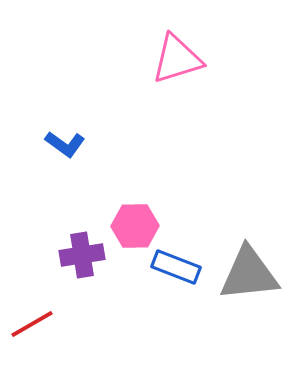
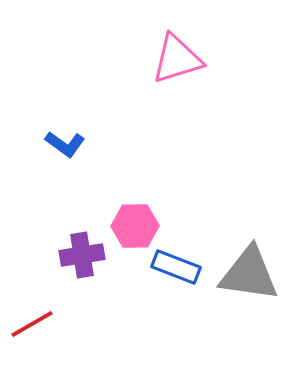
gray triangle: rotated 14 degrees clockwise
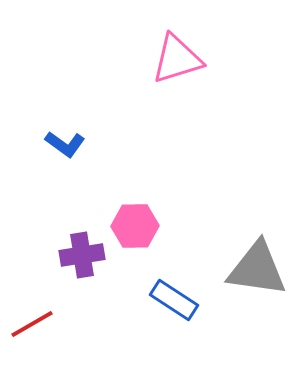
blue rectangle: moved 2 px left, 33 px down; rotated 12 degrees clockwise
gray triangle: moved 8 px right, 5 px up
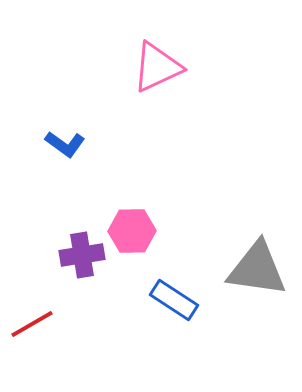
pink triangle: moved 20 px left, 8 px down; rotated 8 degrees counterclockwise
pink hexagon: moved 3 px left, 5 px down
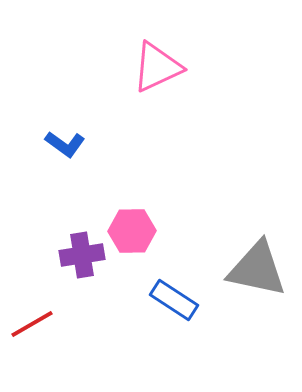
gray triangle: rotated 4 degrees clockwise
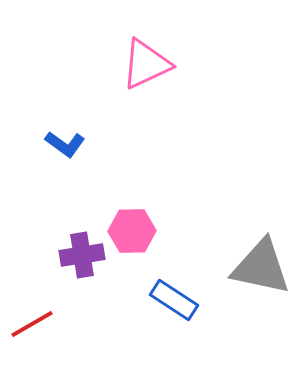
pink triangle: moved 11 px left, 3 px up
gray triangle: moved 4 px right, 2 px up
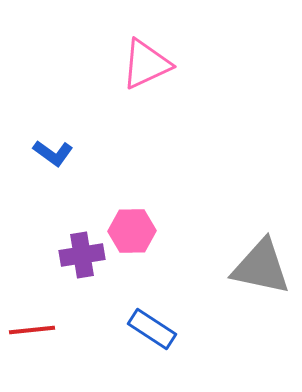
blue L-shape: moved 12 px left, 9 px down
blue rectangle: moved 22 px left, 29 px down
red line: moved 6 px down; rotated 24 degrees clockwise
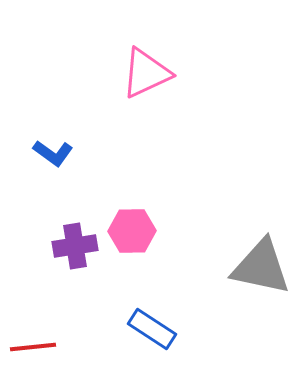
pink triangle: moved 9 px down
purple cross: moved 7 px left, 9 px up
red line: moved 1 px right, 17 px down
